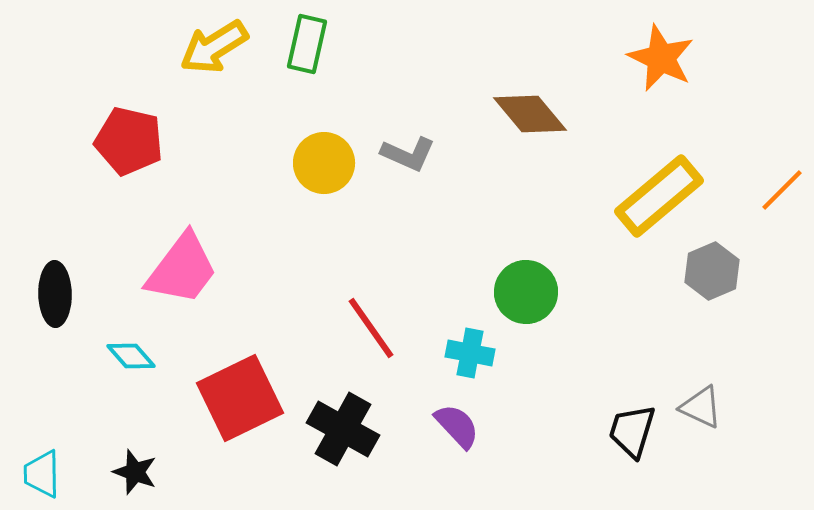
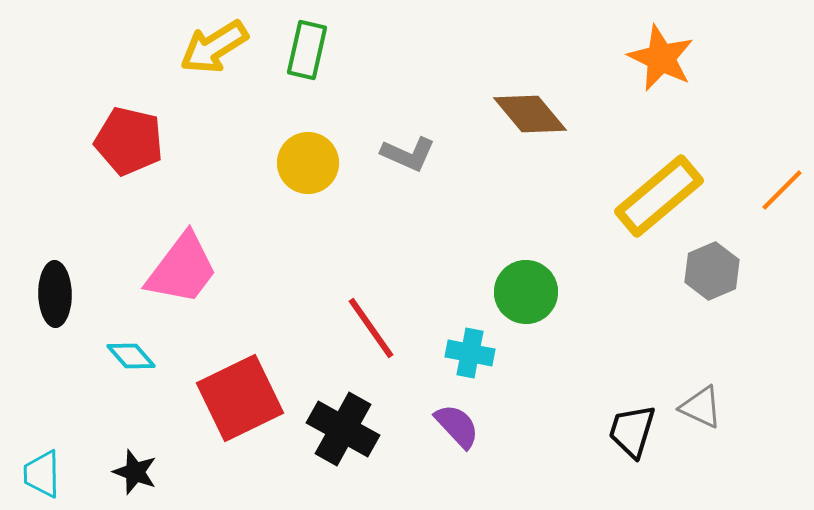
green rectangle: moved 6 px down
yellow circle: moved 16 px left
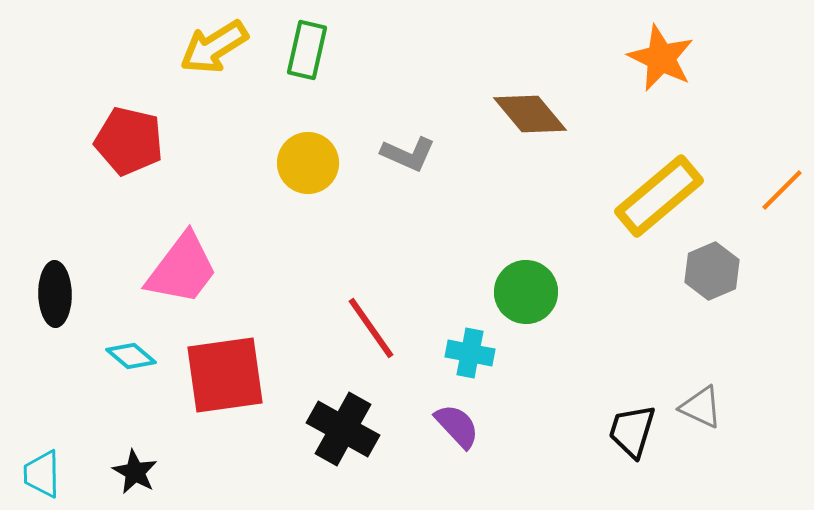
cyan diamond: rotated 9 degrees counterclockwise
red square: moved 15 px left, 23 px up; rotated 18 degrees clockwise
black star: rotated 9 degrees clockwise
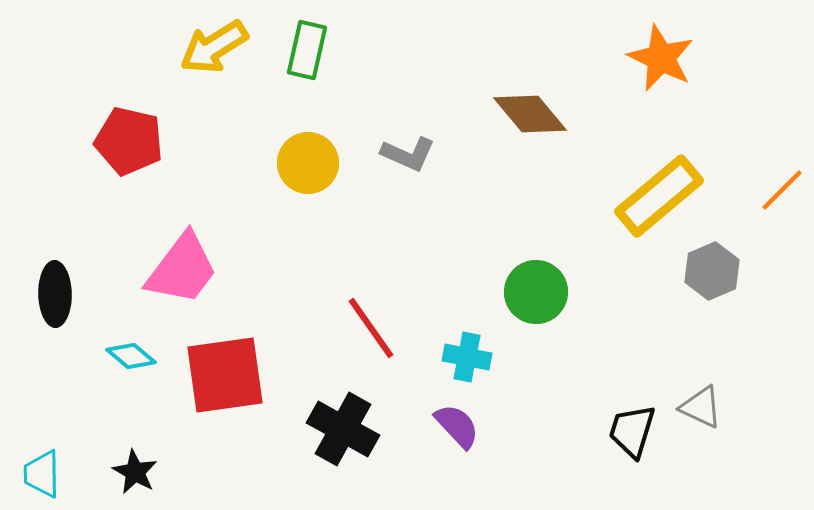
green circle: moved 10 px right
cyan cross: moved 3 px left, 4 px down
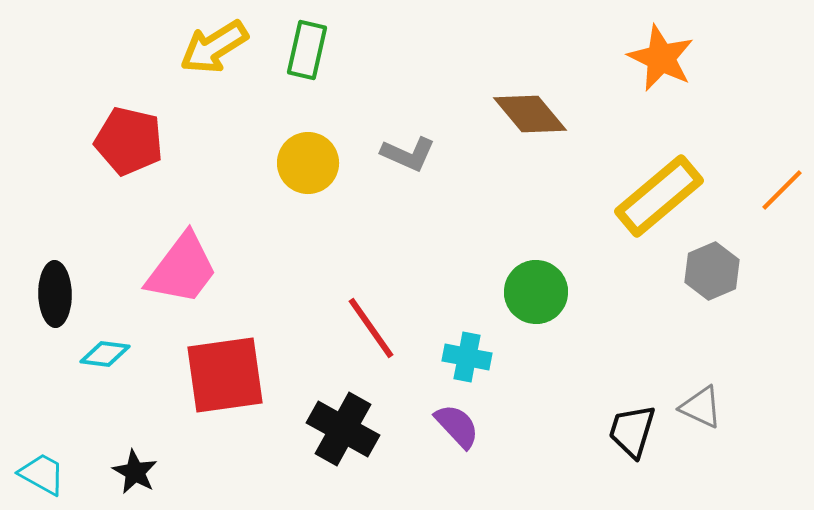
cyan diamond: moved 26 px left, 2 px up; rotated 33 degrees counterclockwise
cyan trapezoid: rotated 120 degrees clockwise
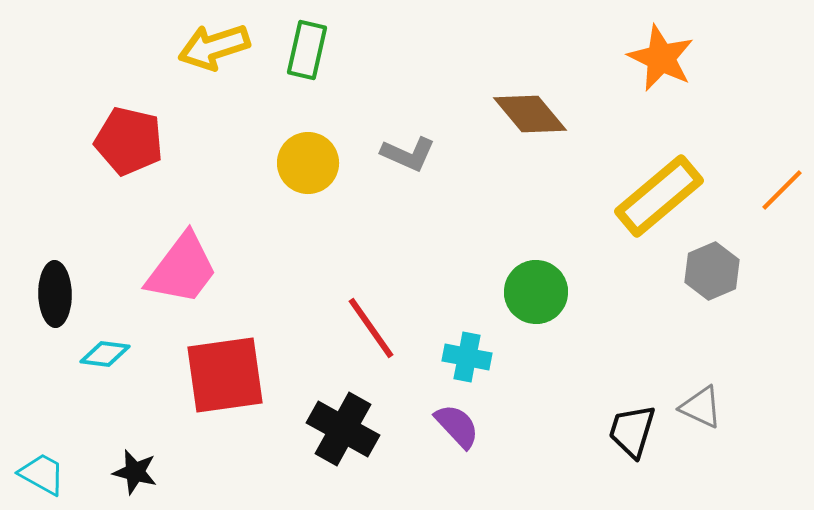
yellow arrow: rotated 14 degrees clockwise
black star: rotated 15 degrees counterclockwise
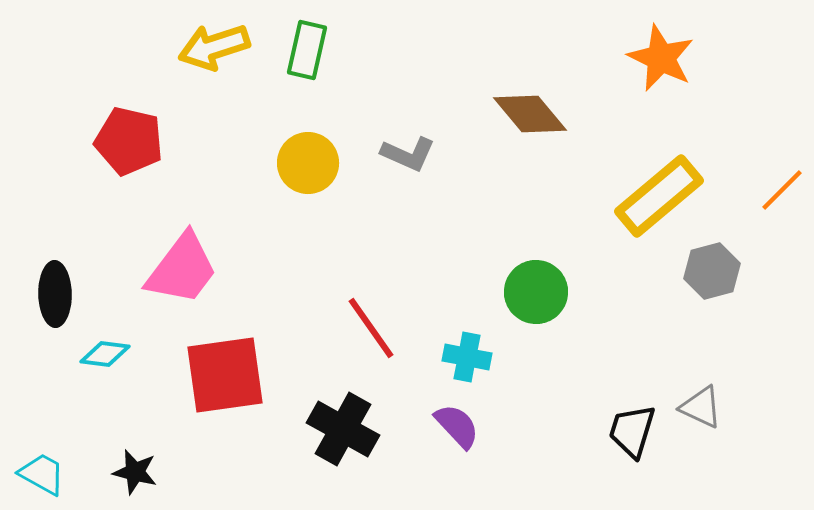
gray hexagon: rotated 8 degrees clockwise
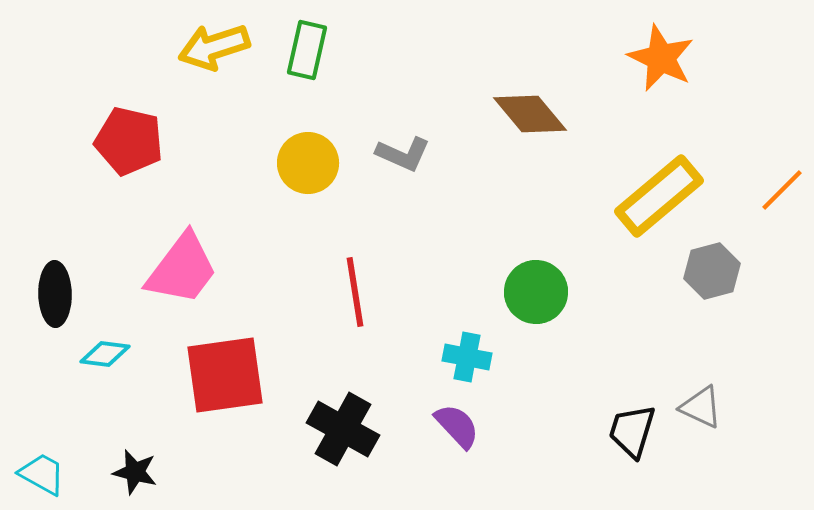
gray L-shape: moved 5 px left
red line: moved 16 px left, 36 px up; rotated 26 degrees clockwise
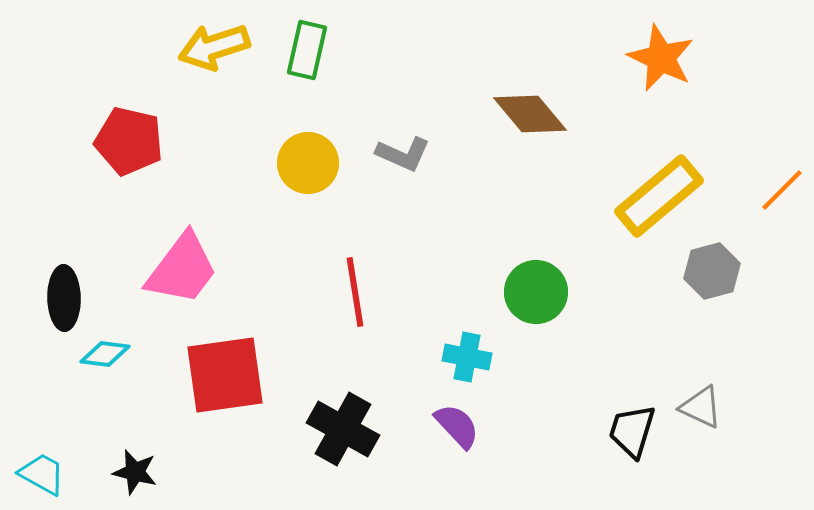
black ellipse: moved 9 px right, 4 px down
